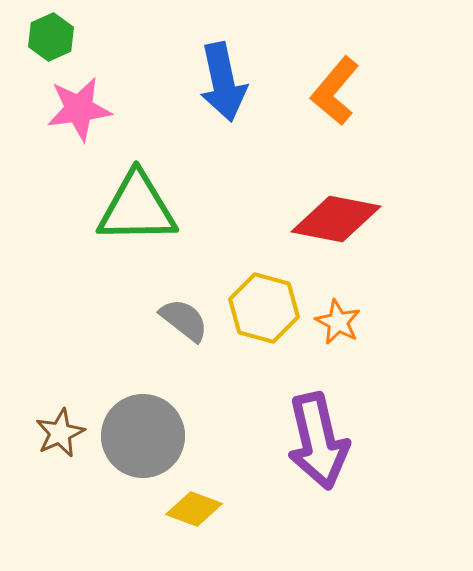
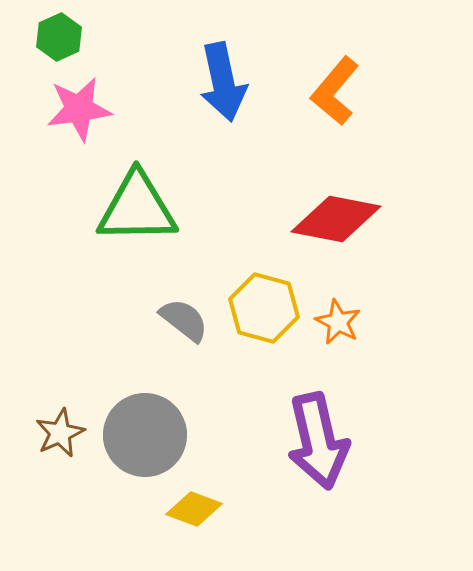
green hexagon: moved 8 px right
gray circle: moved 2 px right, 1 px up
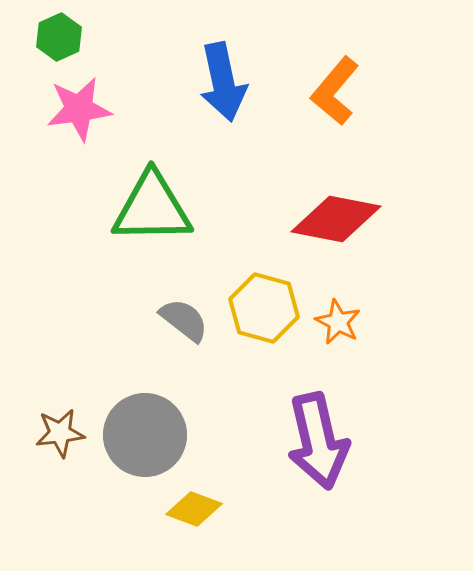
green triangle: moved 15 px right
brown star: rotated 18 degrees clockwise
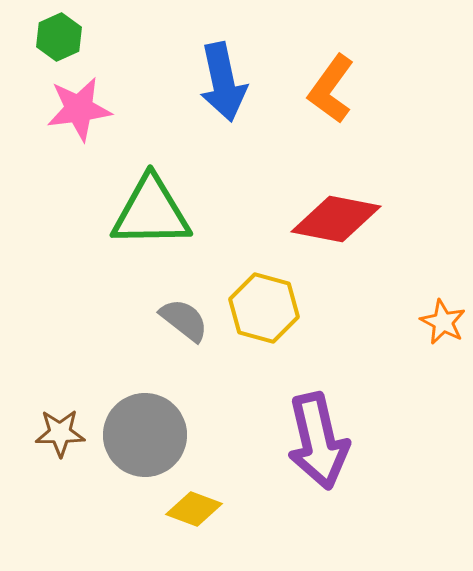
orange L-shape: moved 4 px left, 2 px up; rotated 4 degrees counterclockwise
green triangle: moved 1 px left, 4 px down
orange star: moved 105 px right
brown star: rotated 6 degrees clockwise
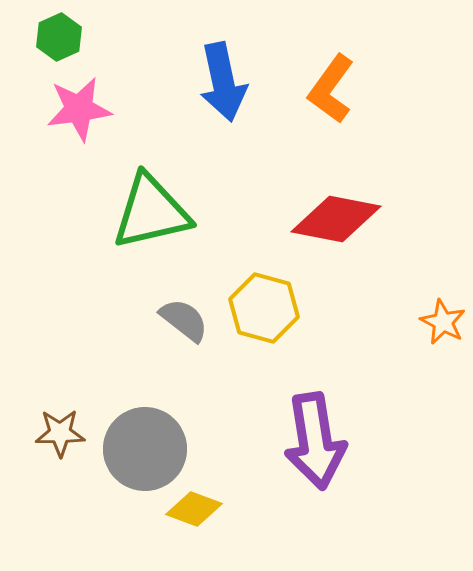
green triangle: rotated 12 degrees counterclockwise
gray circle: moved 14 px down
purple arrow: moved 3 px left; rotated 4 degrees clockwise
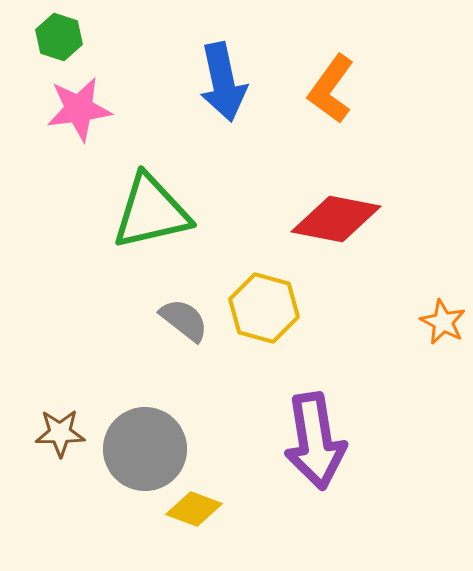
green hexagon: rotated 18 degrees counterclockwise
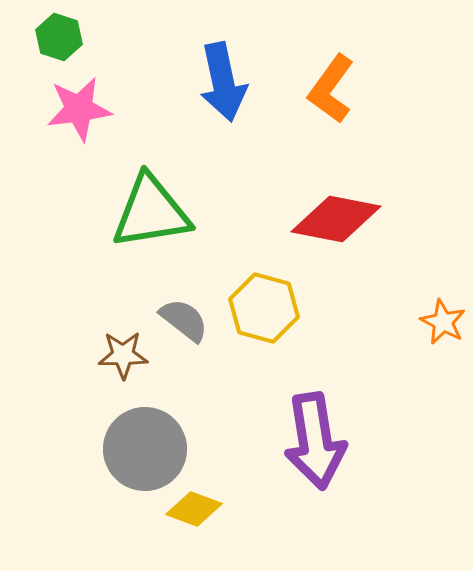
green triangle: rotated 4 degrees clockwise
brown star: moved 63 px right, 78 px up
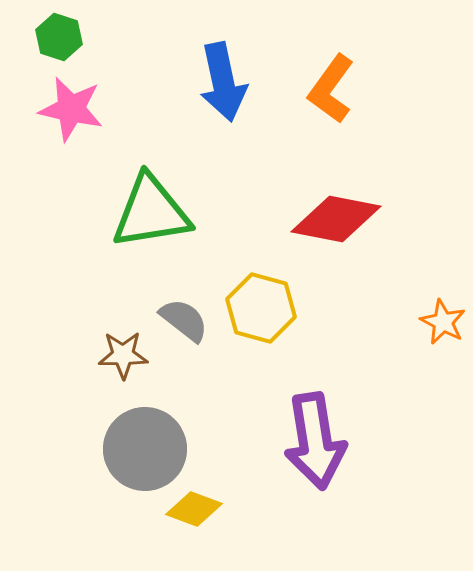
pink star: moved 8 px left; rotated 20 degrees clockwise
yellow hexagon: moved 3 px left
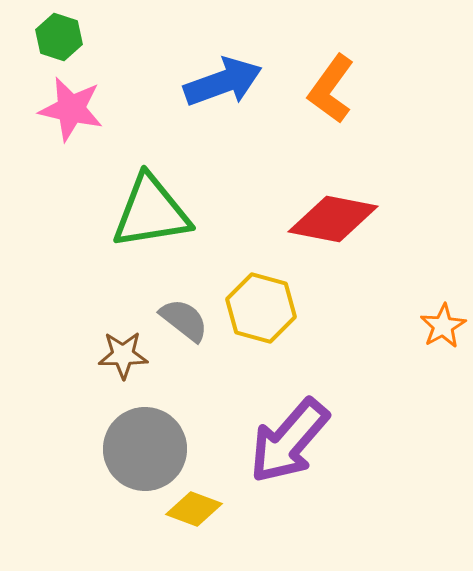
blue arrow: rotated 98 degrees counterclockwise
red diamond: moved 3 px left
orange star: moved 4 px down; rotated 15 degrees clockwise
purple arrow: moved 26 px left; rotated 50 degrees clockwise
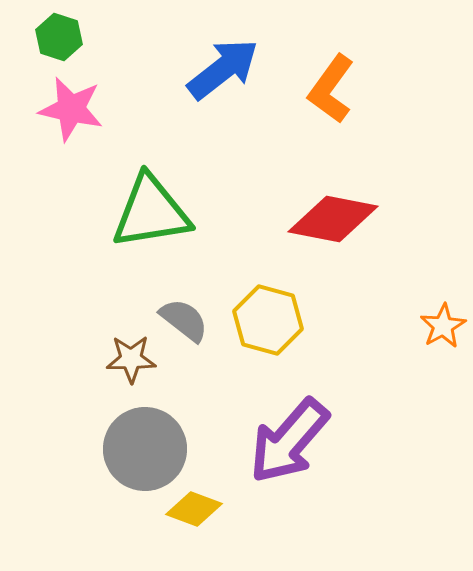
blue arrow: moved 13 px up; rotated 18 degrees counterclockwise
yellow hexagon: moved 7 px right, 12 px down
brown star: moved 8 px right, 4 px down
